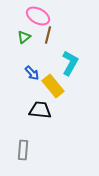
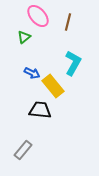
pink ellipse: rotated 20 degrees clockwise
brown line: moved 20 px right, 13 px up
cyan L-shape: moved 3 px right
blue arrow: rotated 21 degrees counterclockwise
gray rectangle: rotated 36 degrees clockwise
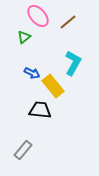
brown line: rotated 36 degrees clockwise
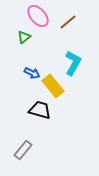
black trapezoid: rotated 10 degrees clockwise
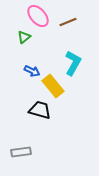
brown line: rotated 18 degrees clockwise
blue arrow: moved 2 px up
gray rectangle: moved 2 px left, 2 px down; rotated 42 degrees clockwise
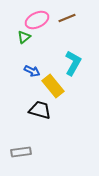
pink ellipse: moved 1 px left, 4 px down; rotated 75 degrees counterclockwise
brown line: moved 1 px left, 4 px up
